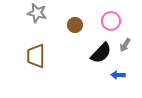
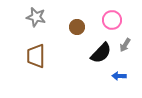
gray star: moved 1 px left, 4 px down
pink circle: moved 1 px right, 1 px up
brown circle: moved 2 px right, 2 px down
blue arrow: moved 1 px right, 1 px down
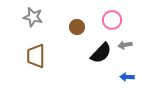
gray star: moved 3 px left
gray arrow: rotated 48 degrees clockwise
blue arrow: moved 8 px right, 1 px down
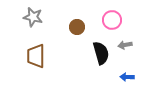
black semicircle: rotated 60 degrees counterclockwise
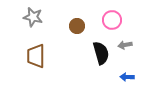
brown circle: moved 1 px up
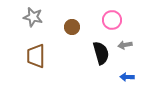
brown circle: moved 5 px left, 1 px down
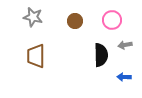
brown circle: moved 3 px right, 6 px up
black semicircle: moved 2 px down; rotated 15 degrees clockwise
blue arrow: moved 3 px left
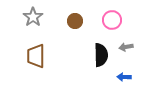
gray star: rotated 24 degrees clockwise
gray arrow: moved 1 px right, 2 px down
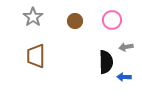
black semicircle: moved 5 px right, 7 px down
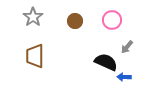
gray arrow: moved 1 px right; rotated 40 degrees counterclockwise
brown trapezoid: moved 1 px left
black semicircle: rotated 65 degrees counterclockwise
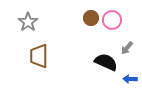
gray star: moved 5 px left, 5 px down
brown circle: moved 16 px right, 3 px up
gray arrow: moved 1 px down
brown trapezoid: moved 4 px right
blue arrow: moved 6 px right, 2 px down
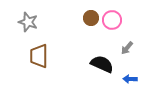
gray star: rotated 18 degrees counterclockwise
black semicircle: moved 4 px left, 2 px down
